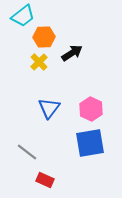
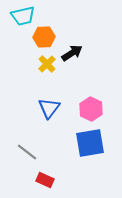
cyan trapezoid: rotated 25 degrees clockwise
yellow cross: moved 8 px right, 2 px down
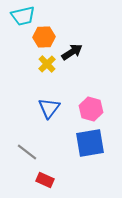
black arrow: moved 1 px up
pink hexagon: rotated 10 degrees counterclockwise
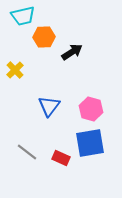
yellow cross: moved 32 px left, 6 px down
blue triangle: moved 2 px up
red rectangle: moved 16 px right, 22 px up
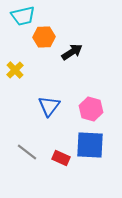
blue square: moved 2 px down; rotated 12 degrees clockwise
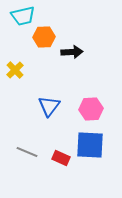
black arrow: rotated 30 degrees clockwise
pink hexagon: rotated 20 degrees counterclockwise
gray line: rotated 15 degrees counterclockwise
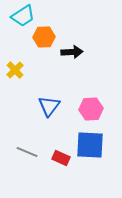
cyan trapezoid: rotated 20 degrees counterclockwise
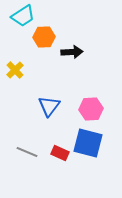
blue square: moved 2 px left, 2 px up; rotated 12 degrees clockwise
red rectangle: moved 1 px left, 5 px up
